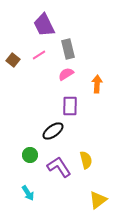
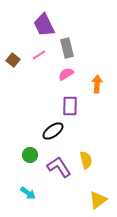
gray rectangle: moved 1 px left, 1 px up
cyan arrow: rotated 21 degrees counterclockwise
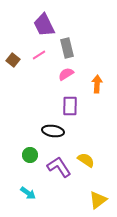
black ellipse: rotated 45 degrees clockwise
yellow semicircle: rotated 42 degrees counterclockwise
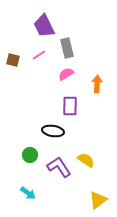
purple trapezoid: moved 1 px down
brown square: rotated 24 degrees counterclockwise
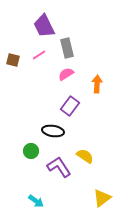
purple rectangle: rotated 36 degrees clockwise
green circle: moved 1 px right, 4 px up
yellow semicircle: moved 1 px left, 4 px up
cyan arrow: moved 8 px right, 8 px down
yellow triangle: moved 4 px right, 2 px up
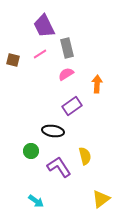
pink line: moved 1 px right, 1 px up
purple rectangle: moved 2 px right; rotated 18 degrees clockwise
yellow semicircle: rotated 42 degrees clockwise
yellow triangle: moved 1 px left, 1 px down
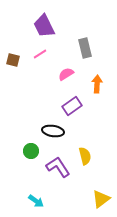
gray rectangle: moved 18 px right
purple L-shape: moved 1 px left
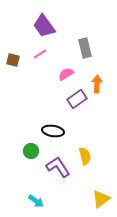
purple trapezoid: rotated 10 degrees counterclockwise
purple rectangle: moved 5 px right, 7 px up
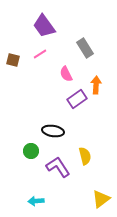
gray rectangle: rotated 18 degrees counterclockwise
pink semicircle: rotated 84 degrees counterclockwise
orange arrow: moved 1 px left, 1 px down
cyan arrow: rotated 140 degrees clockwise
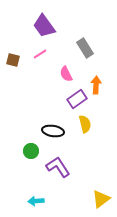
yellow semicircle: moved 32 px up
